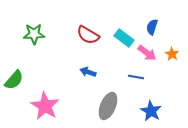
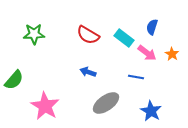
gray ellipse: moved 2 px left, 3 px up; rotated 32 degrees clockwise
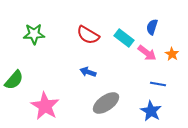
blue line: moved 22 px right, 7 px down
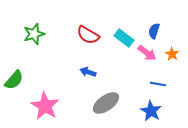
blue semicircle: moved 2 px right, 4 px down
green star: rotated 15 degrees counterclockwise
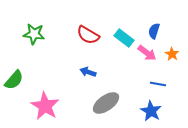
green star: rotated 25 degrees clockwise
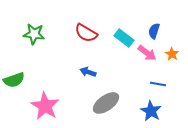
red semicircle: moved 2 px left, 2 px up
green semicircle: rotated 30 degrees clockwise
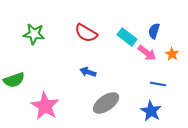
cyan rectangle: moved 3 px right, 1 px up
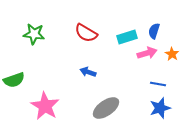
cyan rectangle: rotated 54 degrees counterclockwise
pink arrow: rotated 54 degrees counterclockwise
gray ellipse: moved 5 px down
blue star: moved 9 px right, 3 px up; rotated 25 degrees clockwise
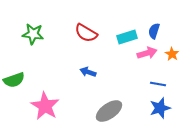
green star: moved 1 px left
gray ellipse: moved 3 px right, 3 px down
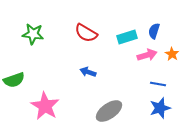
pink arrow: moved 2 px down
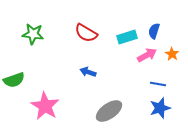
pink arrow: rotated 12 degrees counterclockwise
